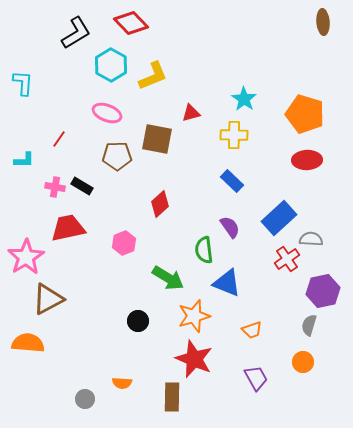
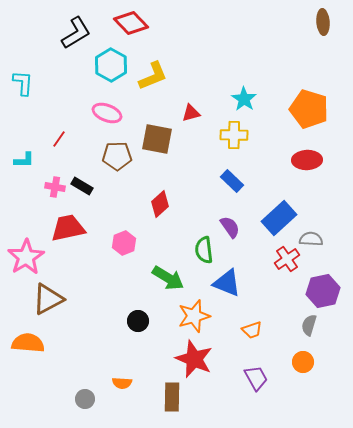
orange pentagon at (305, 114): moved 4 px right, 5 px up
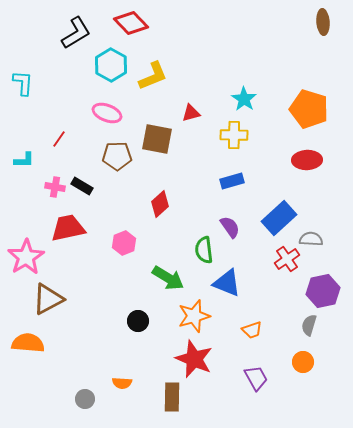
blue rectangle at (232, 181): rotated 60 degrees counterclockwise
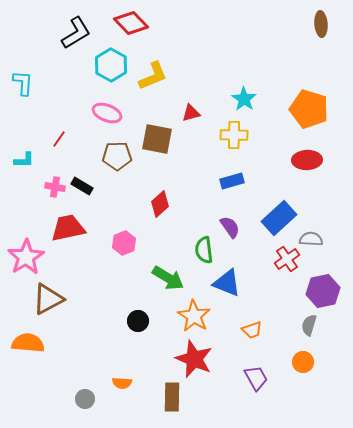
brown ellipse at (323, 22): moved 2 px left, 2 px down
orange star at (194, 316): rotated 24 degrees counterclockwise
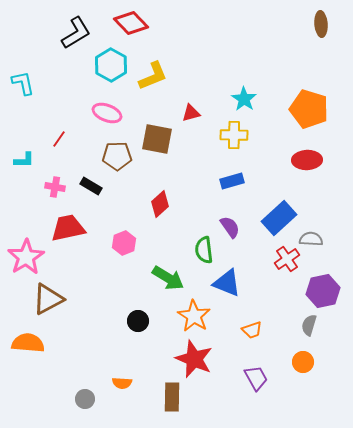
cyan L-shape at (23, 83): rotated 16 degrees counterclockwise
black rectangle at (82, 186): moved 9 px right
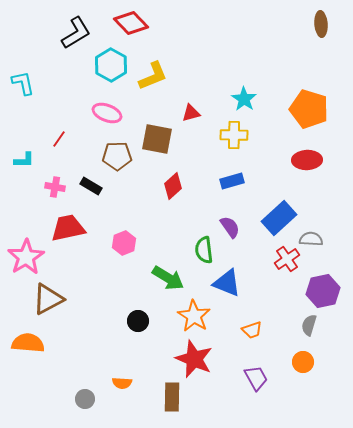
red diamond at (160, 204): moved 13 px right, 18 px up
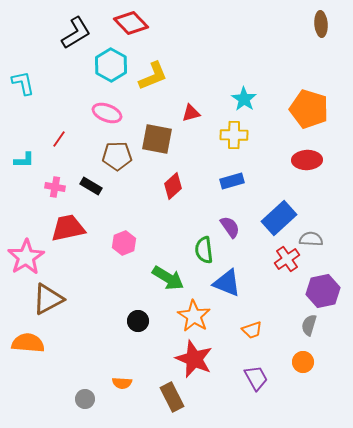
brown rectangle at (172, 397): rotated 28 degrees counterclockwise
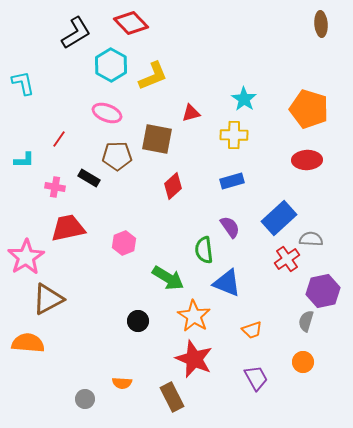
black rectangle at (91, 186): moved 2 px left, 8 px up
gray semicircle at (309, 325): moved 3 px left, 4 px up
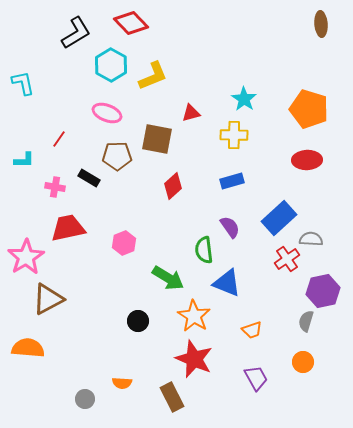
orange semicircle at (28, 343): moved 5 px down
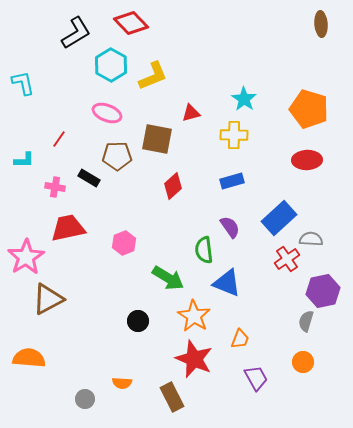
orange trapezoid at (252, 330): moved 12 px left, 9 px down; rotated 50 degrees counterclockwise
orange semicircle at (28, 348): moved 1 px right, 10 px down
